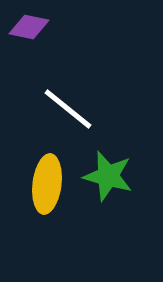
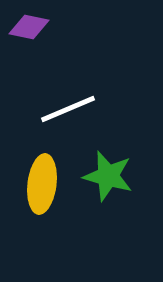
white line: rotated 62 degrees counterclockwise
yellow ellipse: moved 5 px left
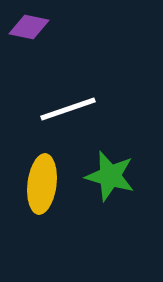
white line: rotated 4 degrees clockwise
green star: moved 2 px right
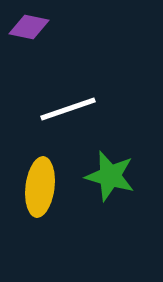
yellow ellipse: moved 2 px left, 3 px down
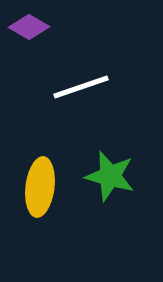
purple diamond: rotated 18 degrees clockwise
white line: moved 13 px right, 22 px up
